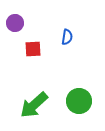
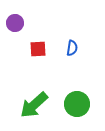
blue semicircle: moved 5 px right, 11 px down
red square: moved 5 px right
green circle: moved 2 px left, 3 px down
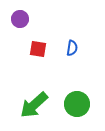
purple circle: moved 5 px right, 4 px up
red square: rotated 12 degrees clockwise
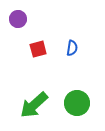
purple circle: moved 2 px left
red square: rotated 24 degrees counterclockwise
green circle: moved 1 px up
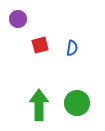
red square: moved 2 px right, 4 px up
green arrow: moved 5 px right; rotated 132 degrees clockwise
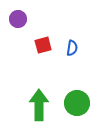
red square: moved 3 px right
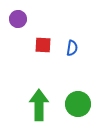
red square: rotated 18 degrees clockwise
green circle: moved 1 px right, 1 px down
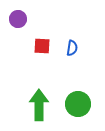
red square: moved 1 px left, 1 px down
